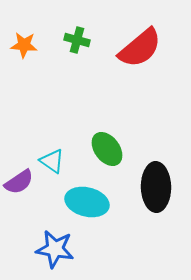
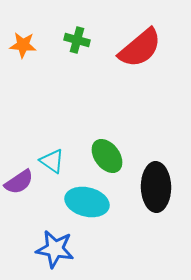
orange star: moved 1 px left
green ellipse: moved 7 px down
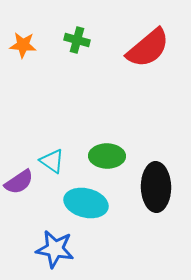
red semicircle: moved 8 px right
green ellipse: rotated 52 degrees counterclockwise
cyan ellipse: moved 1 px left, 1 px down
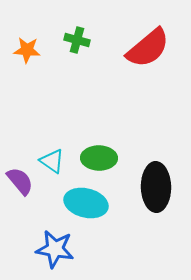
orange star: moved 4 px right, 5 px down
green ellipse: moved 8 px left, 2 px down
purple semicircle: moved 1 px right, 1 px up; rotated 96 degrees counterclockwise
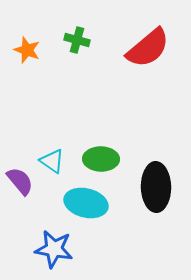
orange star: rotated 16 degrees clockwise
green ellipse: moved 2 px right, 1 px down
blue star: moved 1 px left
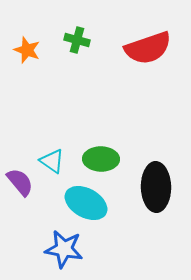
red semicircle: rotated 21 degrees clockwise
purple semicircle: moved 1 px down
cyan ellipse: rotated 15 degrees clockwise
blue star: moved 10 px right
